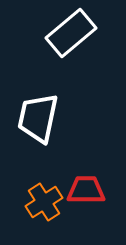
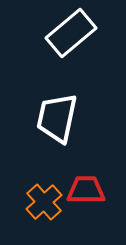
white trapezoid: moved 19 px right
orange cross: rotated 9 degrees counterclockwise
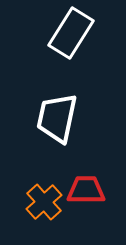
white rectangle: rotated 18 degrees counterclockwise
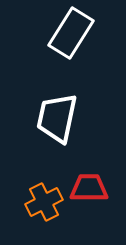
red trapezoid: moved 3 px right, 2 px up
orange cross: rotated 15 degrees clockwise
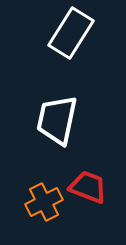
white trapezoid: moved 2 px down
red trapezoid: moved 1 px left, 1 px up; rotated 21 degrees clockwise
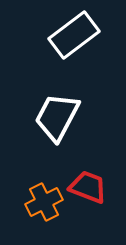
white rectangle: moved 3 px right, 2 px down; rotated 21 degrees clockwise
white trapezoid: moved 3 px up; rotated 16 degrees clockwise
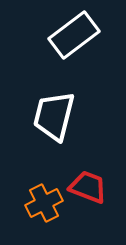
white trapezoid: moved 3 px left, 1 px up; rotated 14 degrees counterclockwise
orange cross: moved 1 px down
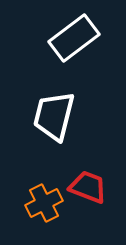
white rectangle: moved 3 px down
